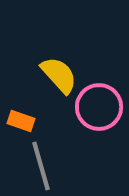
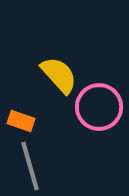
gray line: moved 11 px left
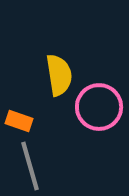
yellow semicircle: rotated 33 degrees clockwise
orange rectangle: moved 2 px left
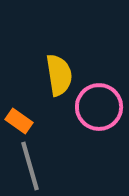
orange rectangle: rotated 16 degrees clockwise
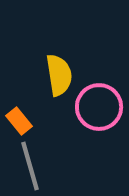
orange rectangle: rotated 16 degrees clockwise
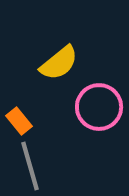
yellow semicircle: moved 12 px up; rotated 60 degrees clockwise
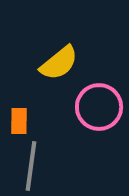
orange rectangle: rotated 40 degrees clockwise
gray line: moved 1 px right; rotated 24 degrees clockwise
